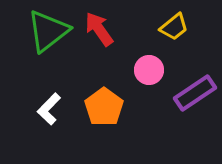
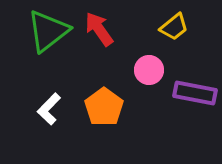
purple rectangle: rotated 45 degrees clockwise
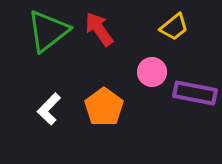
pink circle: moved 3 px right, 2 px down
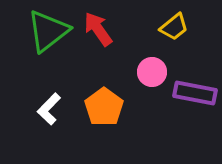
red arrow: moved 1 px left
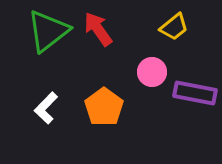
white L-shape: moved 3 px left, 1 px up
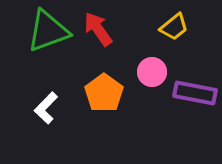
green triangle: rotated 18 degrees clockwise
orange pentagon: moved 14 px up
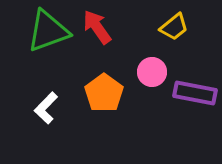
red arrow: moved 1 px left, 2 px up
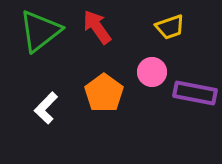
yellow trapezoid: moved 4 px left; rotated 20 degrees clockwise
green triangle: moved 8 px left; rotated 18 degrees counterclockwise
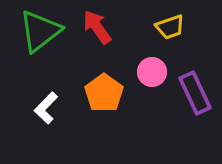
purple rectangle: rotated 54 degrees clockwise
